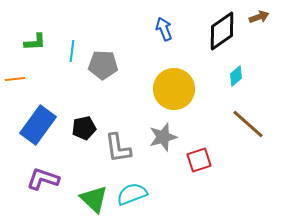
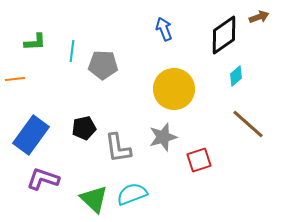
black diamond: moved 2 px right, 4 px down
blue rectangle: moved 7 px left, 10 px down
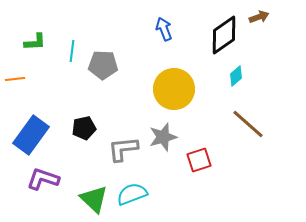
gray L-shape: moved 5 px right, 1 px down; rotated 92 degrees clockwise
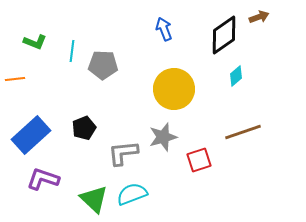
green L-shape: rotated 25 degrees clockwise
brown line: moved 5 px left, 8 px down; rotated 60 degrees counterclockwise
black pentagon: rotated 10 degrees counterclockwise
blue rectangle: rotated 12 degrees clockwise
gray L-shape: moved 4 px down
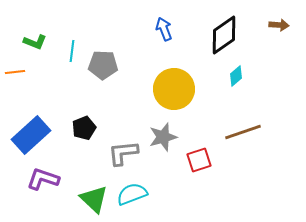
brown arrow: moved 20 px right, 8 px down; rotated 24 degrees clockwise
orange line: moved 7 px up
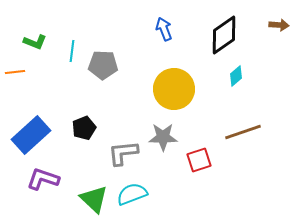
gray star: rotated 16 degrees clockwise
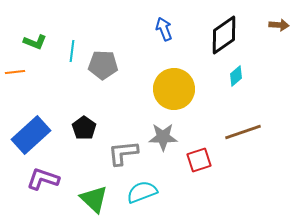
black pentagon: rotated 15 degrees counterclockwise
cyan semicircle: moved 10 px right, 2 px up
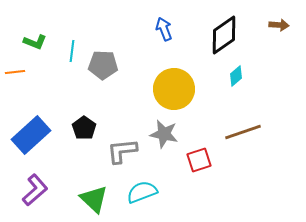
gray star: moved 1 px right, 3 px up; rotated 12 degrees clockwise
gray L-shape: moved 1 px left, 2 px up
purple L-shape: moved 8 px left, 11 px down; rotated 120 degrees clockwise
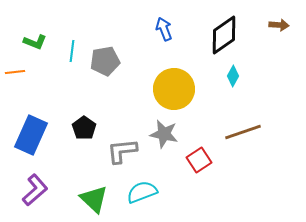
gray pentagon: moved 2 px right, 4 px up; rotated 12 degrees counterclockwise
cyan diamond: moved 3 px left; rotated 20 degrees counterclockwise
blue rectangle: rotated 24 degrees counterclockwise
red square: rotated 15 degrees counterclockwise
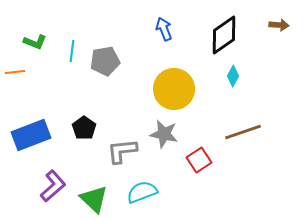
blue rectangle: rotated 45 degrees clockwise
purple L-shape: moved 18 px right, 4 px up
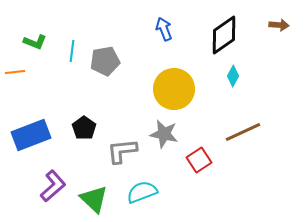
brown line: rotated 6 degrees counterclockwise
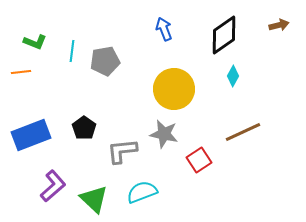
brown arrow: rotated 18 degrees counterclockwise
orange line: moved 6 px right
